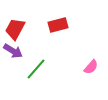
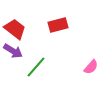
red trapezoid: rotated 100 degrees clockwise
green line: moved 2 px up
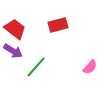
pink semicircle: moved 1 px left
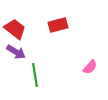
purple arrow: moved 3 px right, 1 px down
green line: moved 1 px left, 8 px down; rotated 50 degrees counterclockwise
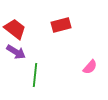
red rectangle: moved 3 px right
green line: rotated 15 degrees clockwise
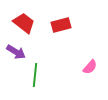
red trapezoid: moved 9 px right, 6 px up
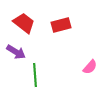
green line: rotated 10 degrees counterclockwise
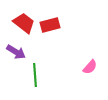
red rectangle: moved 11 px left
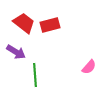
pink semicircle: moved 1 px left
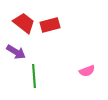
pink semicircle: moved 2 px left, 4 px down; rotated 28 degrees clockwise
green line: moved 1 px left, 1 px down
